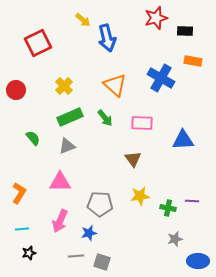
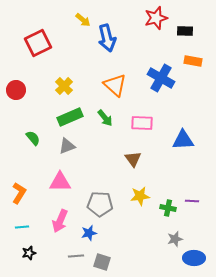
cyan line: moved 2 px up
blue ellipse: moved 4 px left, 3 px up
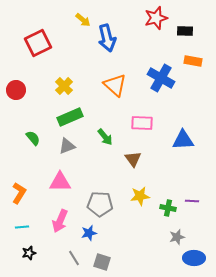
green arrow: moved 19 px down
gray star: moved 2 px right, 2 px up
gray line: moved 2 px left, 2 px down; rotated 63 degrees clockwise
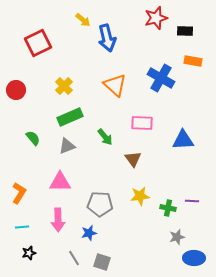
pink arrow: moved 2 px left, 1 px up; rotated 25 degrees counterclockwise
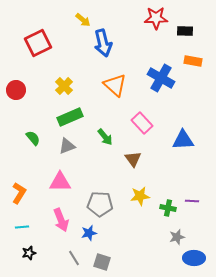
red star: rotated 15 degrees clockwise
blue arrow: moved 4 px left, 5 px down
pink rectangle: rotated 45 degrees clockwise
pink arrow: moved 3 px right; rotated 20 degrees counterclockwise
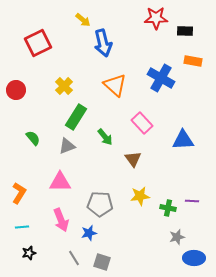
green rectangle: moved 6 px right; rotated 35 degrees counterclockwise
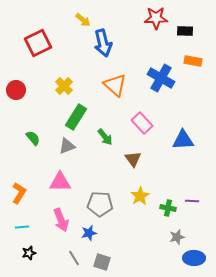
yellow star: rotated 24 degrees counterclockwise
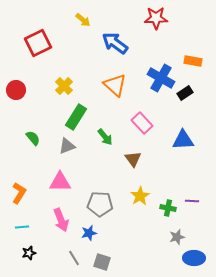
black rectangle: moved 62 px down; rotated 35 degrees counterclockwise
blue arrow: moved 12 px right; rotated 140 degrees clockwise
